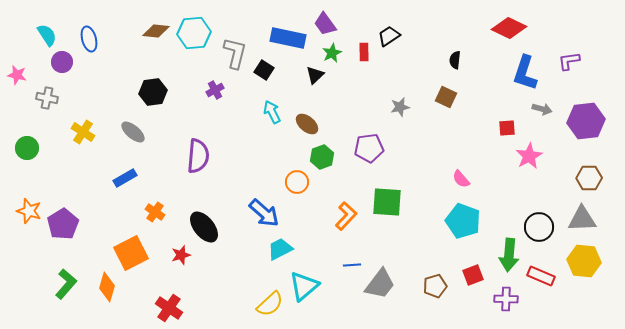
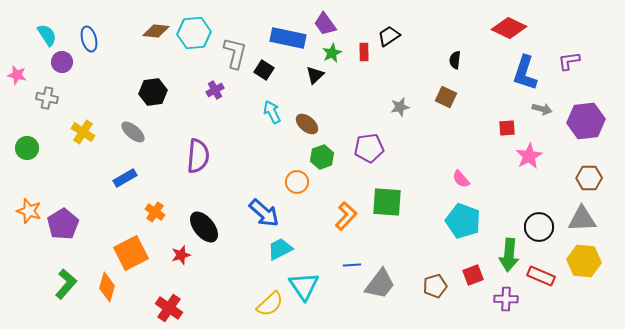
cyan triangle at (304, 286): rotated 24 degrees counterclockwise
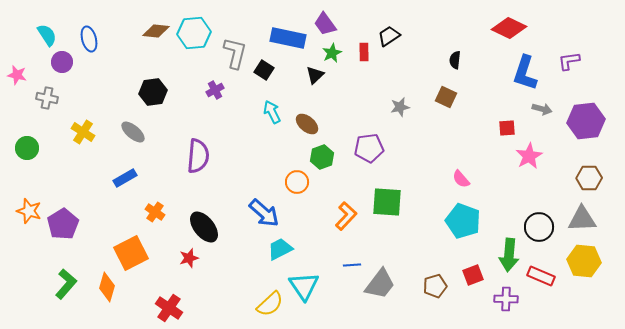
red star at (181, 255): moved 8 px right, 3 px down
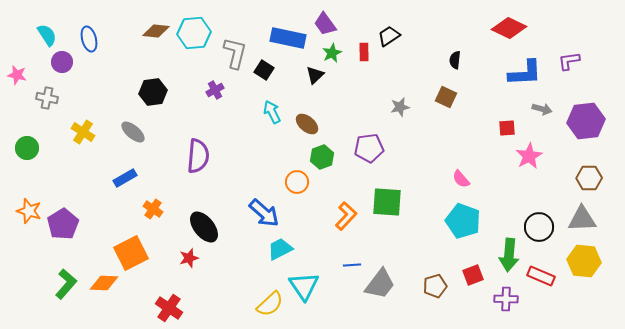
blue L-shape at (525, 73): rotated 111 degrees counterclockwise
orange cross at (155, 212): moved 2 px left, 3 px up
orange diamond at (107, 287): moved 3 px left, 4 px up; rotated 76 degrees clockwise
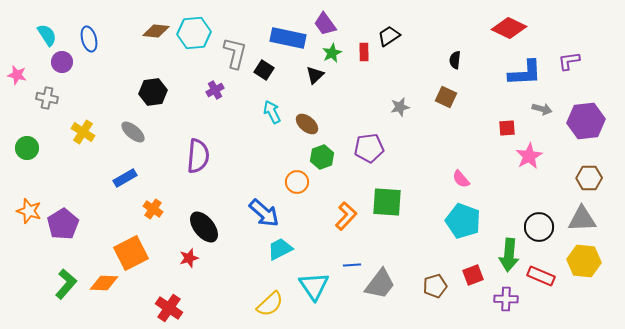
cyan triangle at (304, 286): moved 10 px right
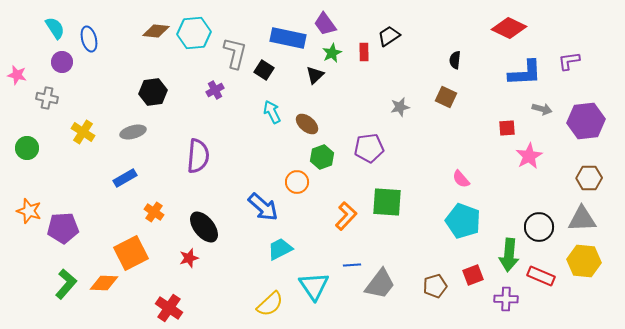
cyan semicircle at (47, 35): moved 8 px right, 7 px up
gray ellipse at (133, 132): rotated 55 degrees counterclockwise
orange cross at (153, 209): moved 1 px right, 3 px down
blue arrow at (264, 213): moved 1 px left, 6 px up
purple pentagon at (63, 224): moved 4 px down; rotated 28 degrees clockwise
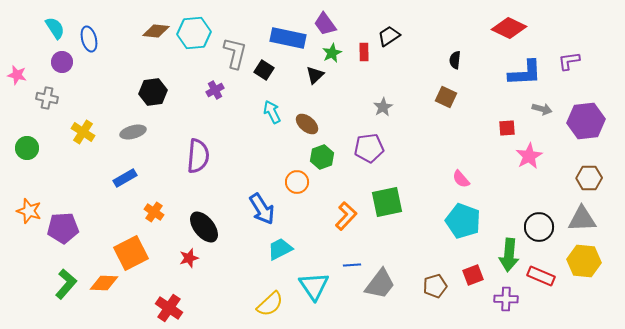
gray star at (400, 107): moved 17 px left; rotated 18 degrees counterclockwise
green square at (387, 202): rotated 16 degrees counterclockwise
blue arrow at (263, 207): moved 1 px left, 2 px down; rotated 16 degrees clockwise
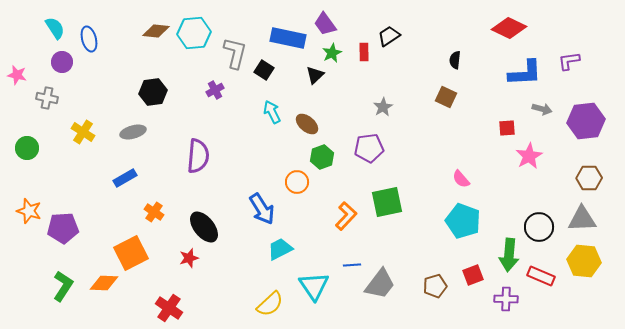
green L-shape at (66, 284): moved 3 px left, 2 px down; rotated 8 degrees counterclockwise
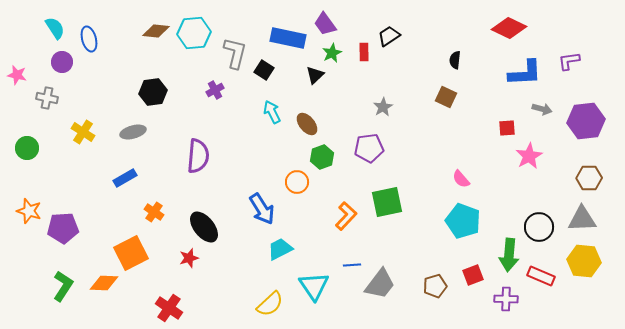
brown ellipse at (307, 124): rotated 10 degrees clockwise
